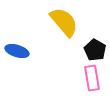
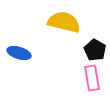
yellow semicircle: rotated 36 degrees counterclockwise
blue ellipse: moved 2 px right, 2 px down
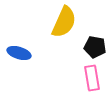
yellow semicircle: rotated 100 degrees clockwise
black pentagon: moved 3 px up; rotated 20 degrees counterclockwise
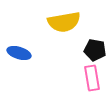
yellow semicircle: rotated 56 degrees clockwise
black pentagon: moved 3 px down
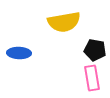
blue ellipse: rotated 15 degrees counterclockwise
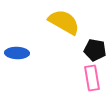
yellow semicircle: rotated 140 degrees counterclockwise
blue ellipse: moved 2 px left
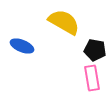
blue ellipse: moved 5 px right, 7 px up; rotated 20 degrees clockwise
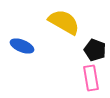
black pentagon: rotated 10 degrees clockwise
pink rectangle: moved 1 px left
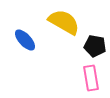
blue ellipse: moved 3 px right, 6 px up; rotated 25 degrees clockwise
black pentagon: moved 4 px up; rotated 10 degrees counterclockwise
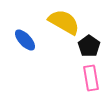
black pentagon: moved 6 px left; rotated 25 degrees clockwise
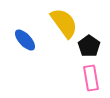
yellow semicircle: moved 1 px down; rotated 24 degrees clockwise
